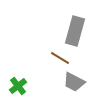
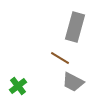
gray rectangle: moved 4 px up
gray trapezoid: moved 1 px left
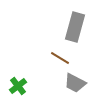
gray trapezoid: moved 2 px right, 1 px down
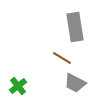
gray rectangle: rotated 24 degrees counterclockwise
brown line: moved 2 px right
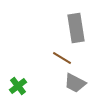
gray rectangle: moved 1 px right, 1 px down
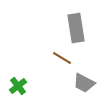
gray trapezoid: moved 9 px right
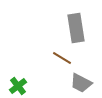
gray trapezoid: moved 3 px left
